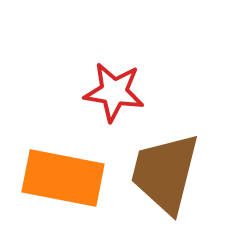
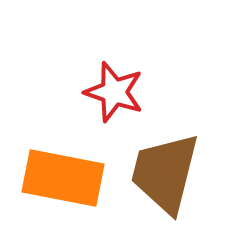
red star: rotated 10 degrees clockwise
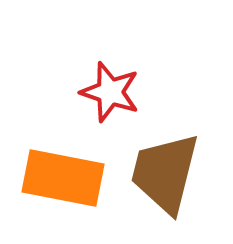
red star: moved 4 px left
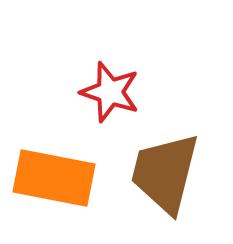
orange rectangle: moved 9 px left
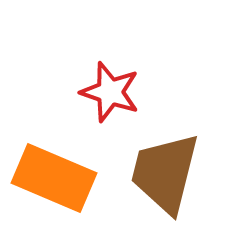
orange rectangle: rotated 12 degrees clockwise
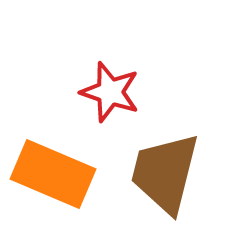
orange rectangle: moved 1 px left, 4 px up
